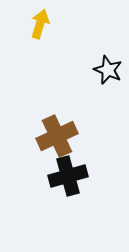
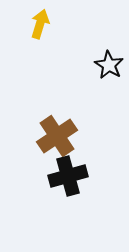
black star: moved 1 px right, 5 px up; rotated 8 degrees clockwise
brown cross: rotated 9 degrees counterclockwise
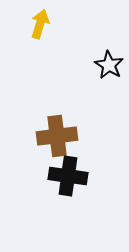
brown cross: rotated 27 degrees clockwise
black cross: rotated 24 degrees clockwise
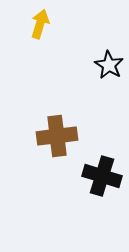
black cross: moved 34 px right; rotated 9 degrees clockwise
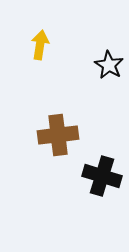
yellow arrow: moved 21 px down; rotated 8 degrees counterclockwise
brown cross: moved 1 px right, 1 px up
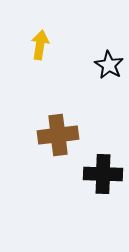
black cross: moved 1 px right, 2 px up; rotated 15 degrees counterclockwise
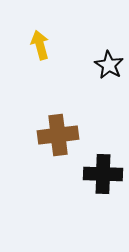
yellow arrow: rotated 24 degrees counterclockwise
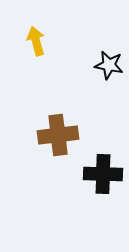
yellow arrow: moved 4 px left, 4 px up
black star: rotated 20 degrees counterclockwise
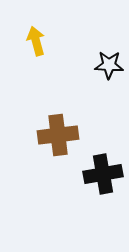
black star: rotated 8 degrees counterclockwise
black cross: rotated 12 degrees counterclockwise
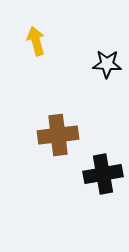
black star: moved 2 px left, 1 px up
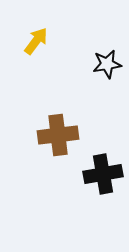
yellow arrow: rotated 52 degrees clockwise
black star: rotated 12 degrees counterclockwise
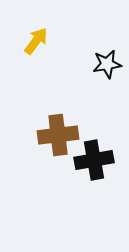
black cross: moved 9 px left, 14 px up
